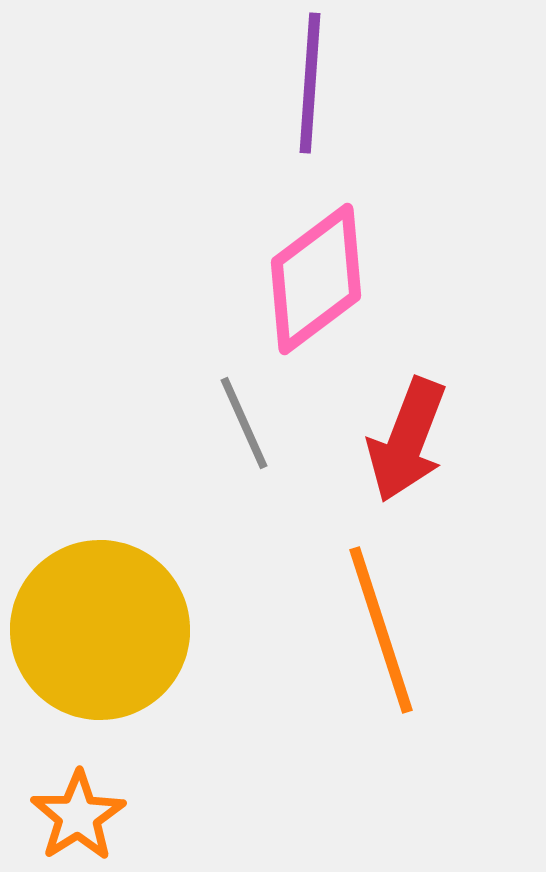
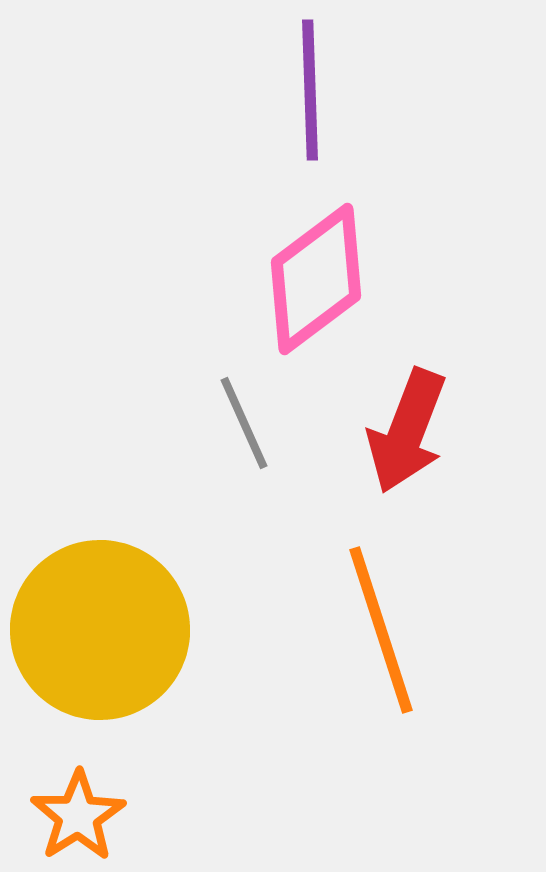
purple line: moved 7 px down; rotated 6 degrees counterclockwise
red arrow: moved 9 px up
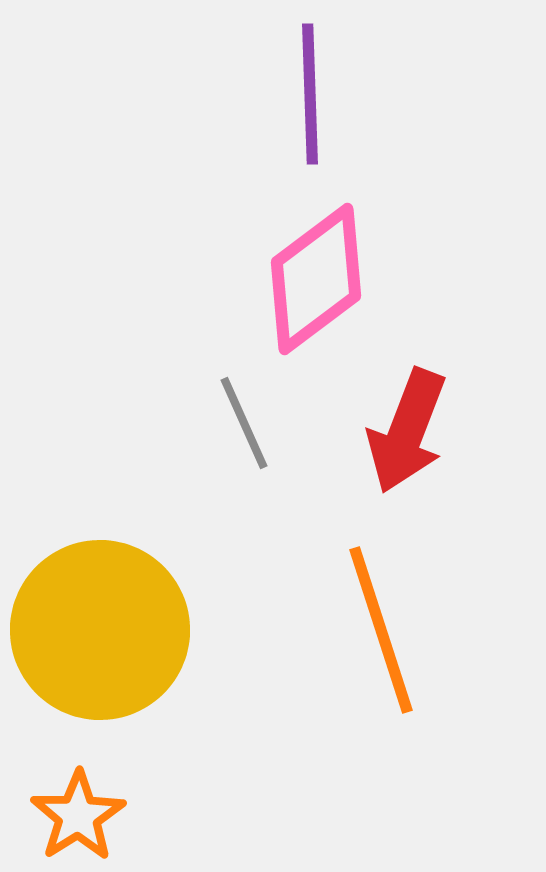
purple line: moved 4 px down
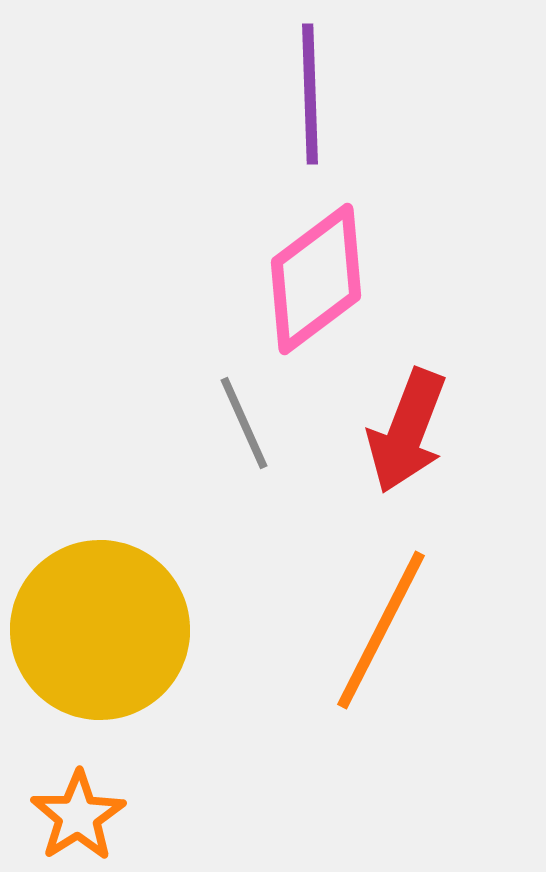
orange line: rotated 45 degrees clockwise
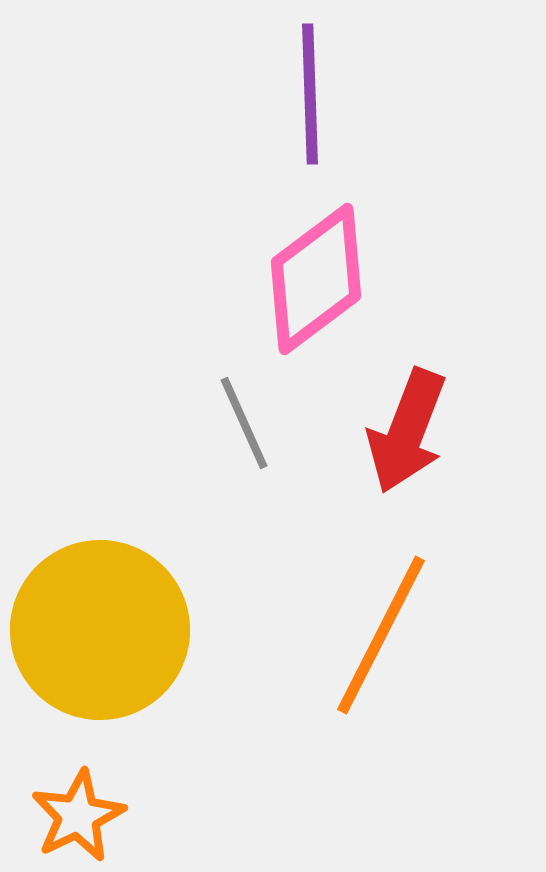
orange line: moved 5 px down
orange star: rotated 6 degrees clockwise
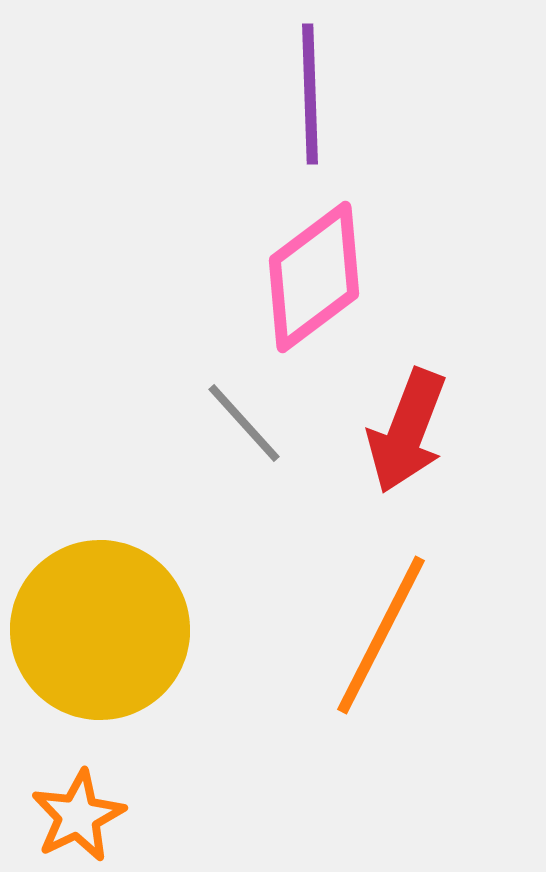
pink diamond: moved 2 px left, 2 px up
gray line: rotated 18 degrees counterclockwise
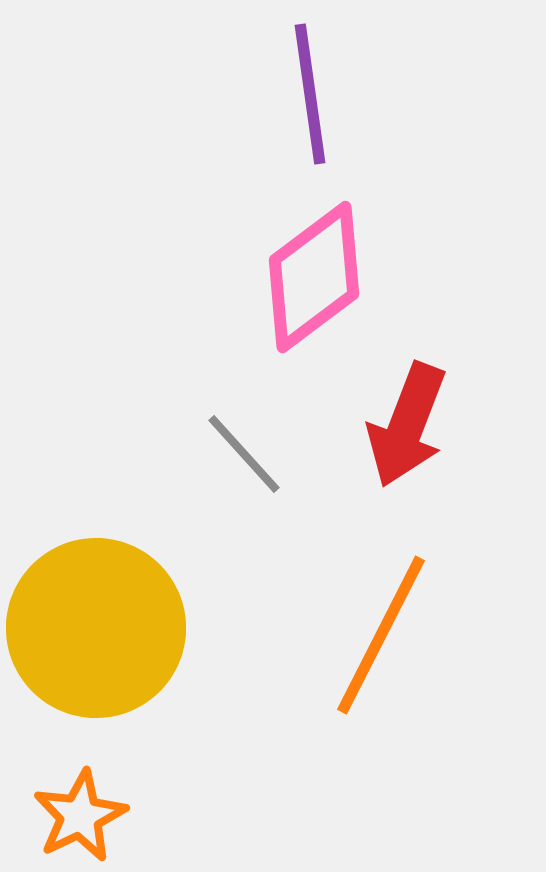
purple line: rotated 6 degrees counterclockwise
gray line: moved 31 px down
red arrow: moved 6 px up
yellow circle: moved 4 px left, 2 px up
orange star: moved 2 px right
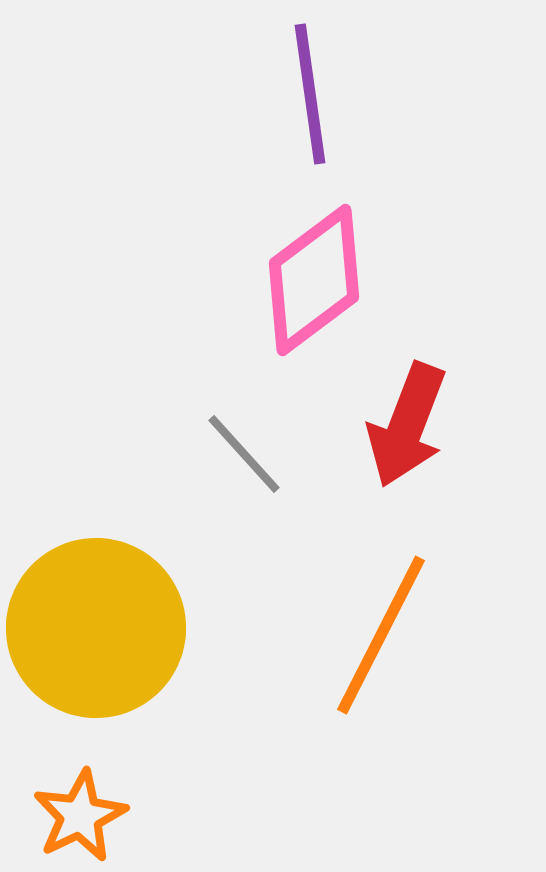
pink diamond: moved 3 px down
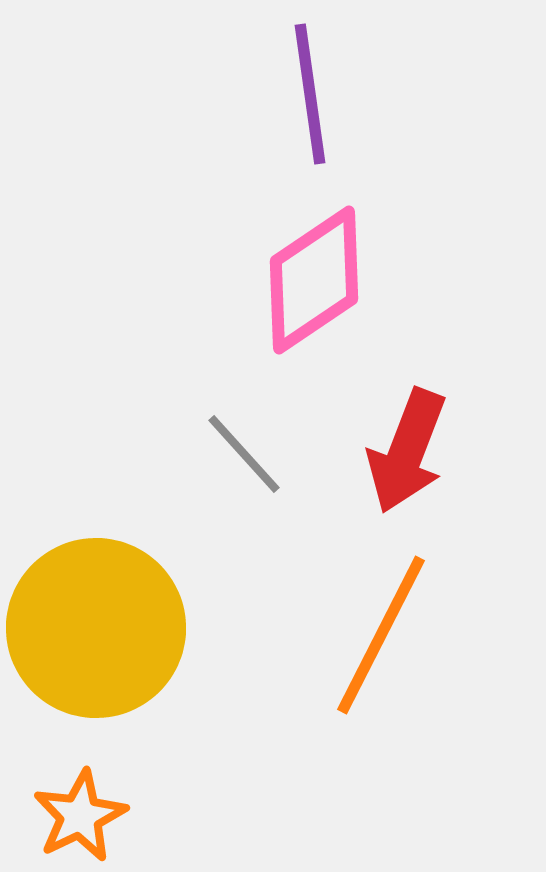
pink diamond: rotated 3 degrees clockwise
red arrow: moved 26 px down
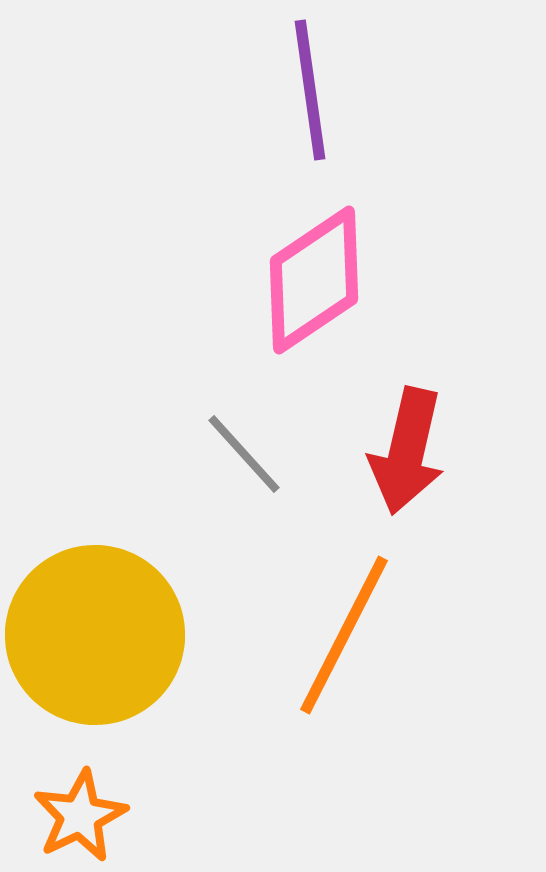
purple line: moved 4 px up
red arrow: rotated 8 degrees counterclockwise
yellow circle: moved 1 px left, 7 px down
orange line: moved 37 px left
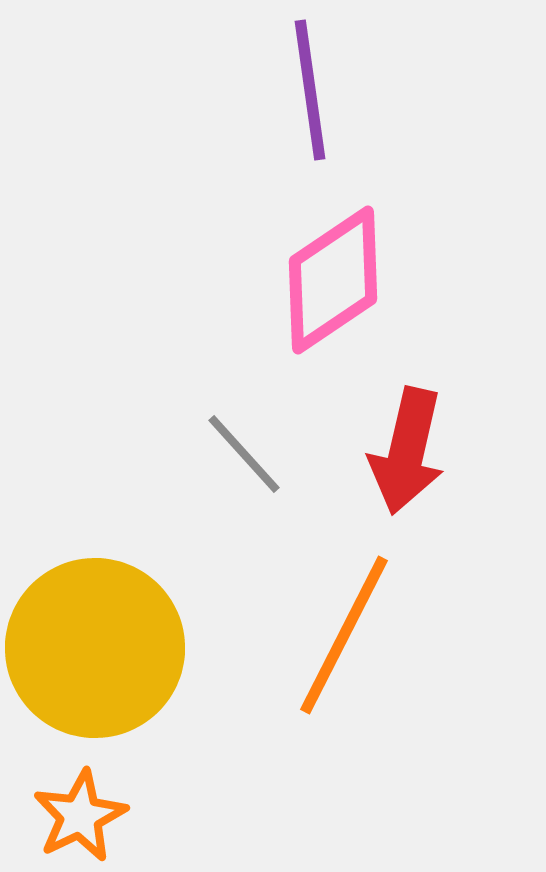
pink diamond: moved 19 px right
yellow circle: moved 13 px down
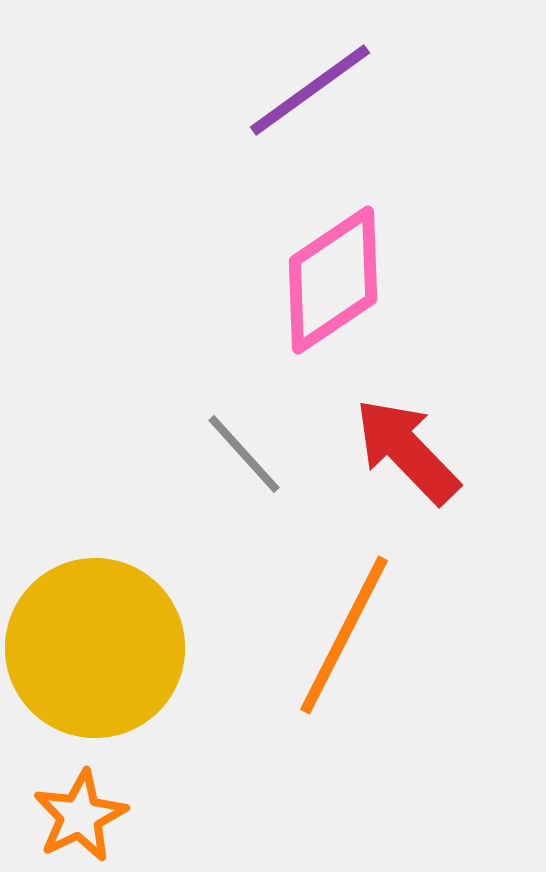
purple line: rotated 62 degrees clockwise
red arrow: rotated 123 degrees clockwise
